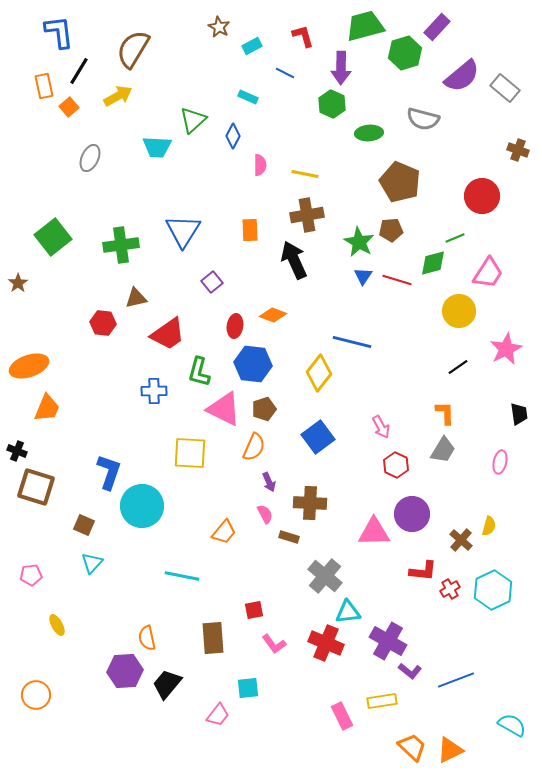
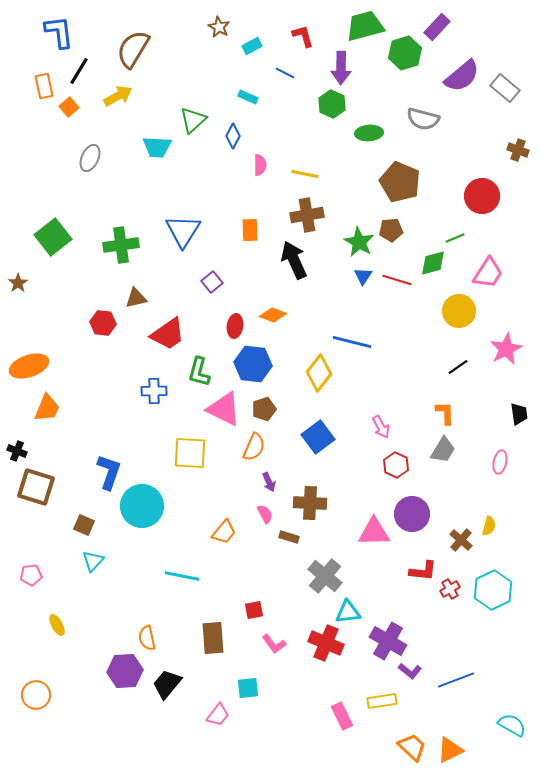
cyan triangle at (92, 563): moved 1 px right, 2 px up
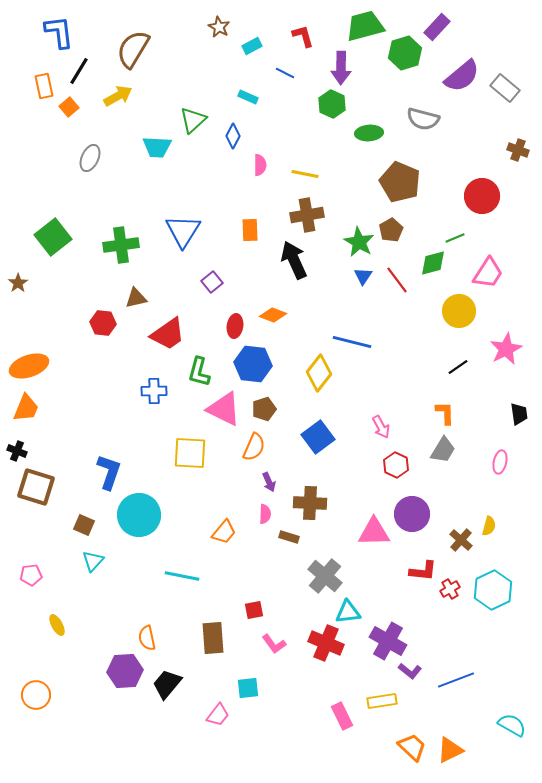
brown pentagon at (391, 230): rotated 25 degrees counterclockwise
red line at (397, 280): rotated 36 degrees clockwise
orange trapezoid at (47, 408): moved 21 px left
cyan circle at (142, 506): moved 3 px left, 9 px down
pink semicircle at (265, 514): rotated 30 degrees clockwise
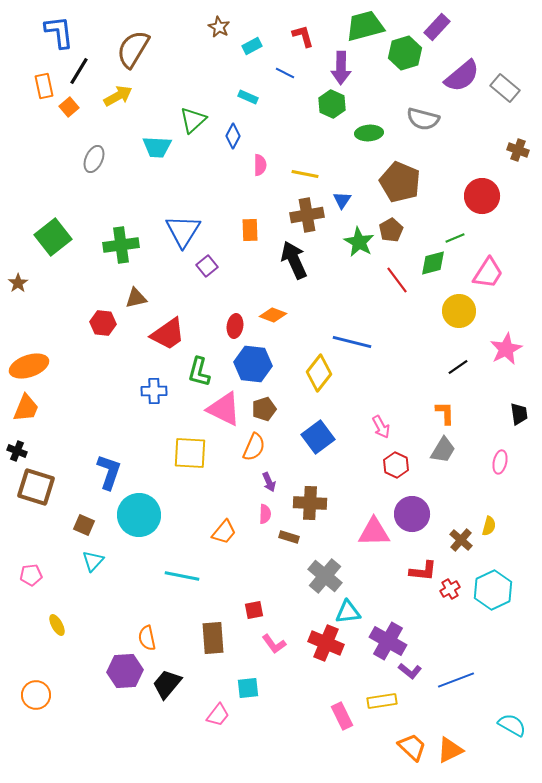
gray ellipse at (90, 158): moved 4 px right, 1 px down
blue triangle at (363, 276): moved 21 px left, 76 px up
purple square at (212, 282): moved 5 px left, 16 px up
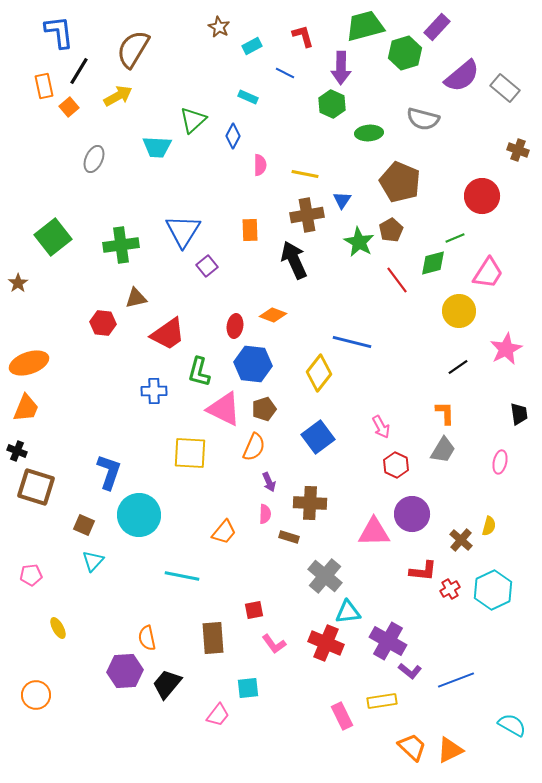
orange ellipse at (29, 366): moved 3 px up
yellow ellipse at (57, 625): moved 1 px right, 3 px down
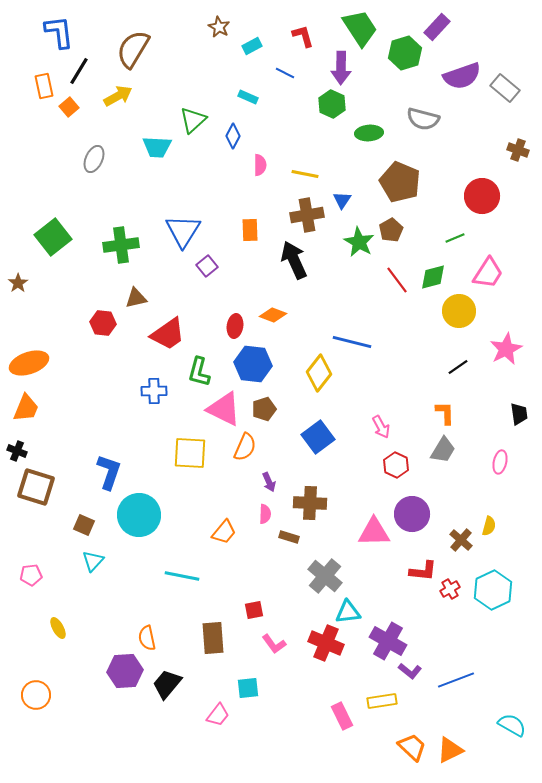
green trapezoid at (365, 26): moved 5 px left, 2 px down; rotated 72 degrees clockwise
purple semicircle at (462, 76): rotated 21 degrees clockwise
green diamond at (433, 263): moved 14 px down
orange semicircle at (254, 447): moved 9 px left
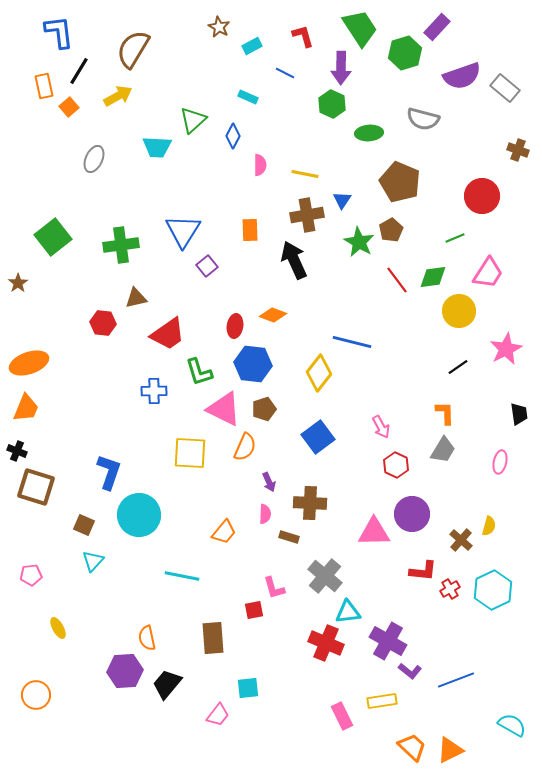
green diamond at (433, 277): rotated 8 degrees clockwise
green L-shape at (199, 372): rotated 32 degrees counterclockwise
pink L-shape at (274, 644): moved 56 px up; rotated 20 degrees clockwise
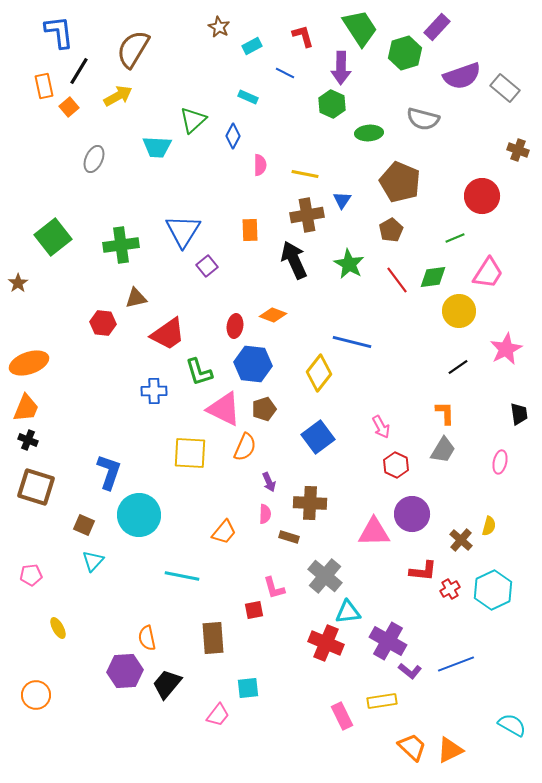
green star at (359, 242): moved 10 px left, 22 px down
black cross at (17, 451): moved 11 px right, 11 px up
blue line at (456, 680): moved 16 px up
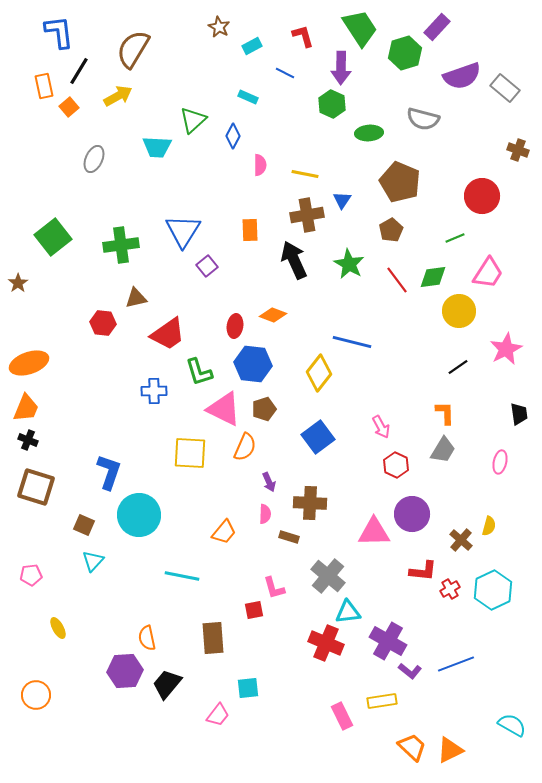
gray cross at (325, 576): moved 3 px right
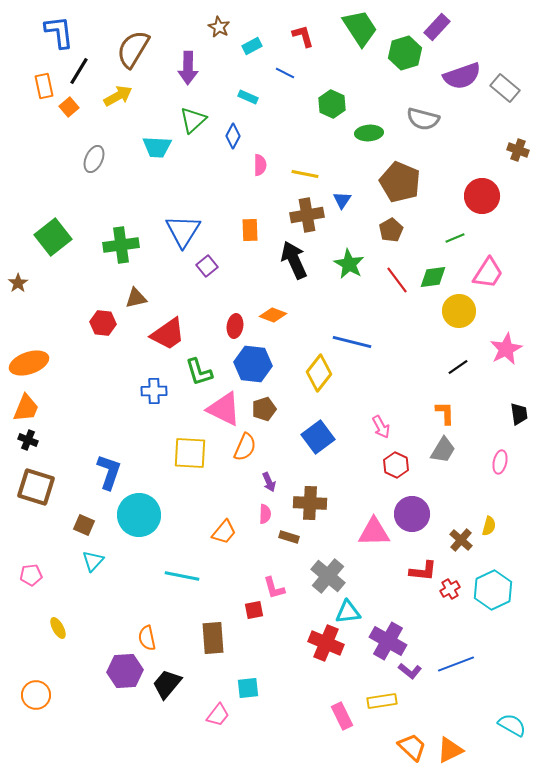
purple arrow at (341, 68): moved 153 px left
